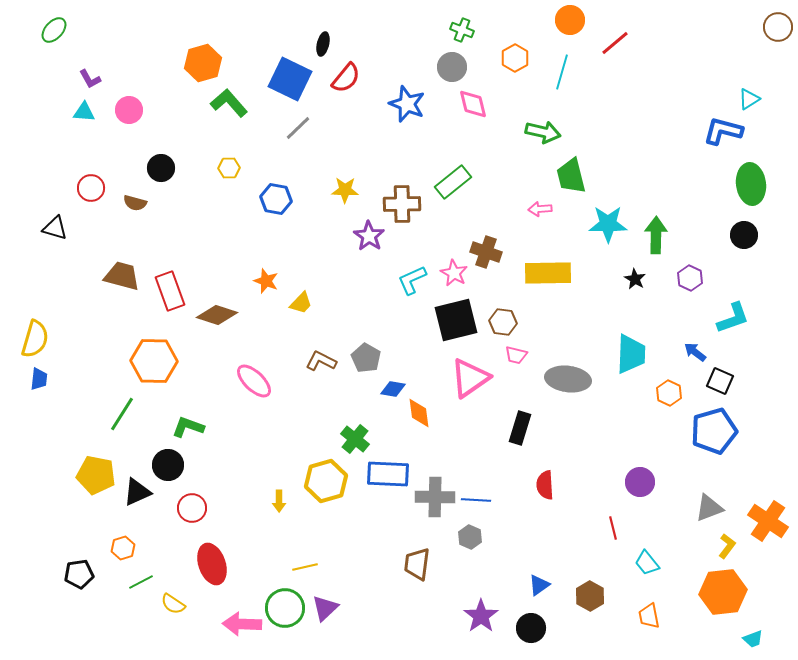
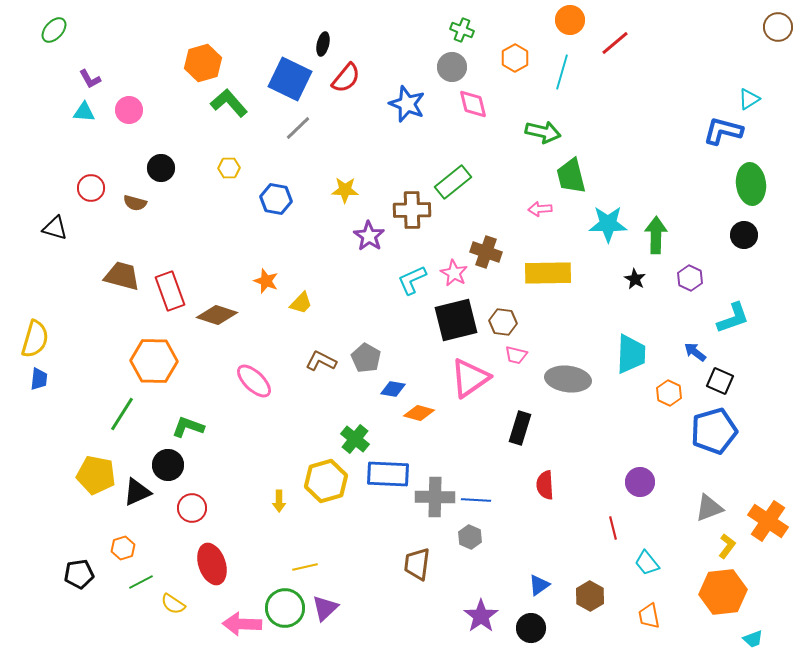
brown cross at (402, 204): moved 10 px right, 6 px down
orange diamond at (419, 413): rotated 68 degrees counterclockwise
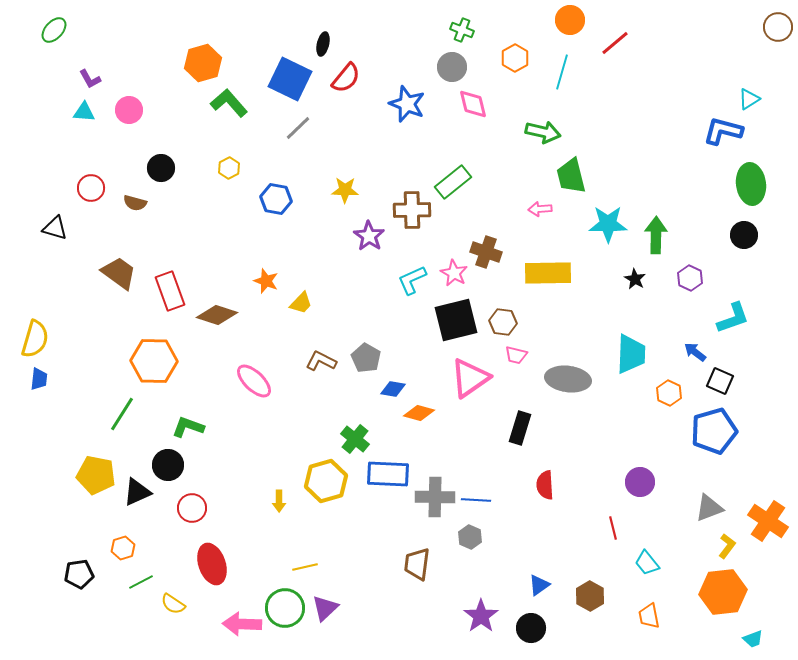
yellow hexagon at (229, 168): rotated 25 degrees counterclockwise
brown trapezoid at (122, 276): moved 3 px left, 3 px up; rotated 21 degrees clockwise
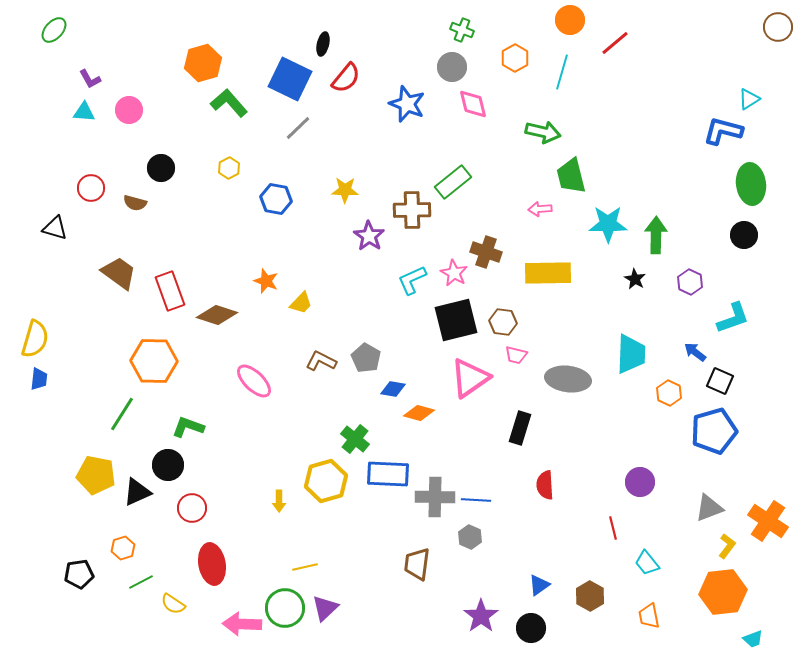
purple hexagon at (690, 278): moved 4 px down
red ellipse at (212, 564): rotated 9 degrees clockwise
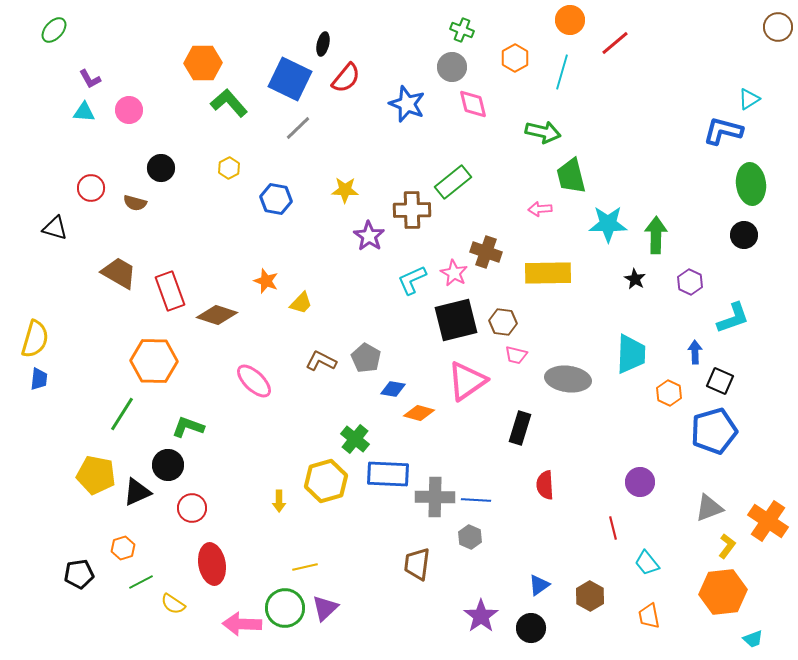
orange hexagon at (203, 63): rotated 15 degrees clockwise
brown trapezoid at (119, 273): rotated 6 degrees counterclockwise
blue arrow at (695, 352): rotated 50 degrees clockwise
pink triangle at (470, 378): moved 3 px left, 3 px down
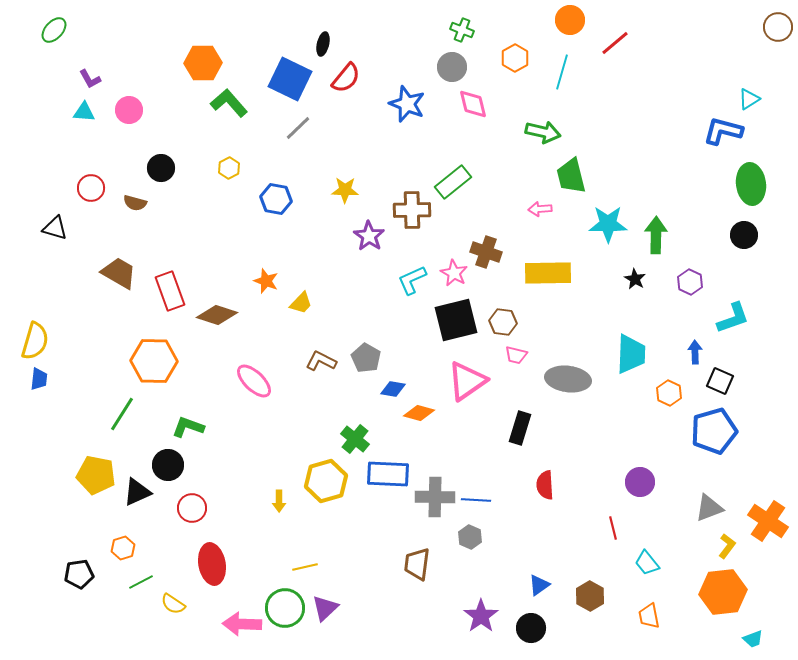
yellow semicircle at (35, 339): moved 2 px down
